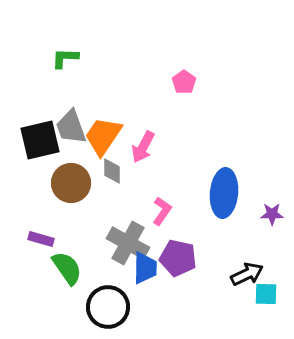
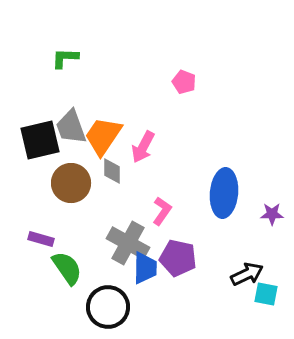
pink pentagon: rotated 15 degrees counterclockwise
cyan square: rotated 10 degrees clockwise
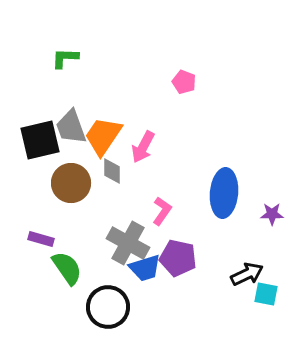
blue trapezoid: rotated 72 degrees clockwise
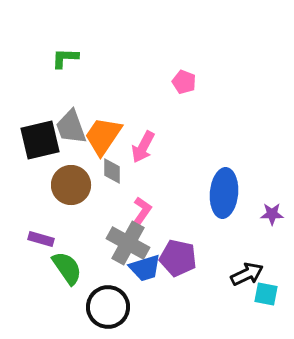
brown circle: moved 2 px down
pink L-shape: moved 20 px left
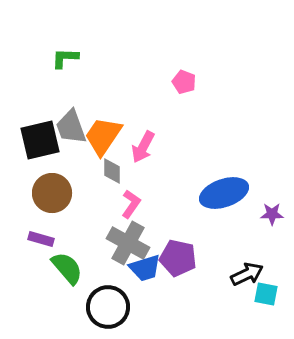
brown circle: moved 19 px left, 8 px down
blue ellipse: rotated 66 degrees clockwise
pink L-shape: moved 11 px left, 7 px up
green semicircle: rotated 6 degrees counterclockwise
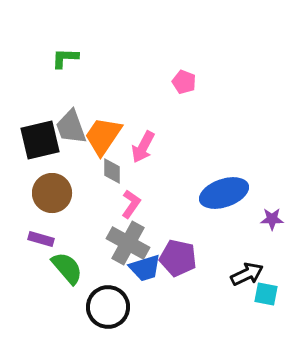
purple star: moved 5 px down
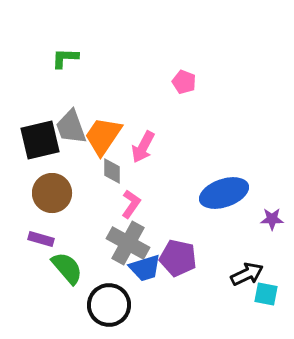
black circle: moved 1 px right, 2 px up
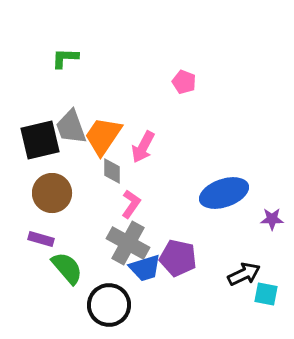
black arrow: moved 3 px left
